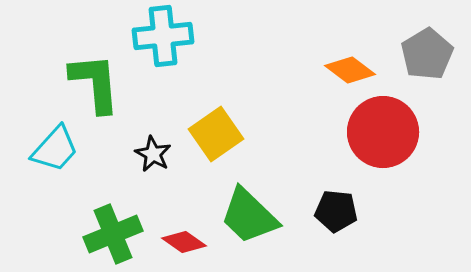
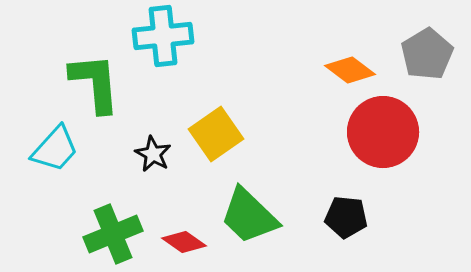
black pentagon: moved 10 px right, 6 px down
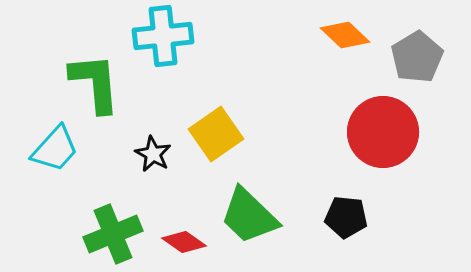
gray pentagon: moved 10 px left, 3 px down
orange diamond: moved 5 px left, 35 px up; rotated 6 degrees clockwise
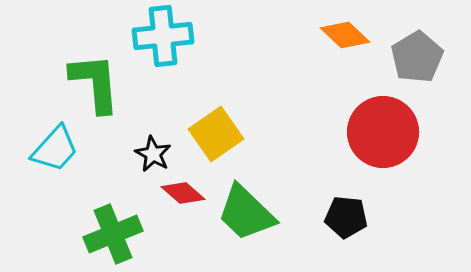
green trapezoid: moved 3 px left, 3 px up
red diamond: moved 1 px left, 49 px up; rotated 6 degrees clockwise
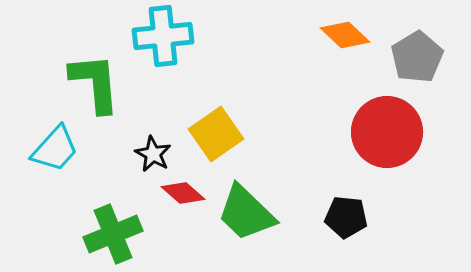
red circle: moved 4 px right
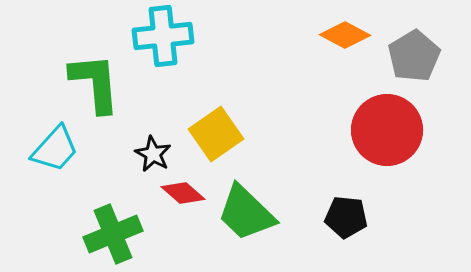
orange diamond: rotated 15 degrees counterclockwise
gray pentagon: moved 3 px left, 1 px up
red circle: moved 2 px up
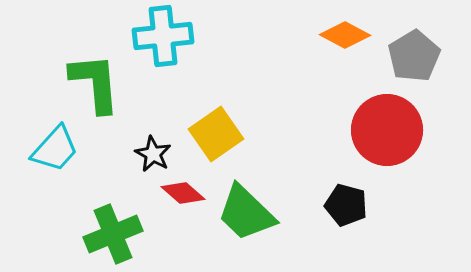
black pentagon: moved 12 px up; rotated 9 degrees clockwise
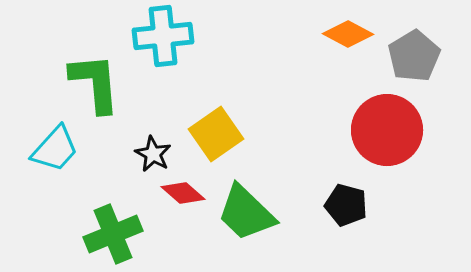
orange diamond: moved 3 px right, 1 px up
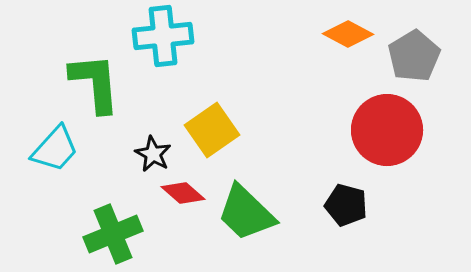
yellow square: moved 4 px left, 4 px up
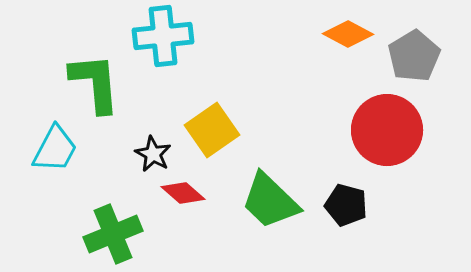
cyan trapezoid: rotated 14 degrees counterclockwise
green trapezoid: moved 24 px right, 12 px up
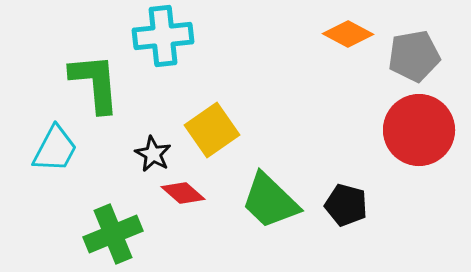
gray pentagon: rotated 21 degrees clockwise
red circle: moved 32 px right
